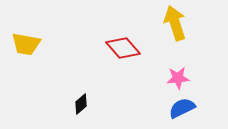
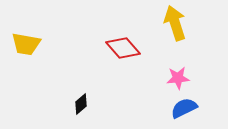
blue semicircle: moved 2 px right
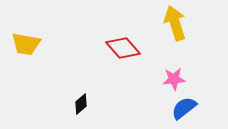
pink star: moved 4 px left, 1 px down
blue semicircle: rotated 12 degrees counterclockwise
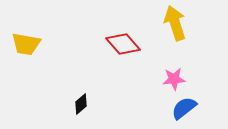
red diamond: moved 4 px up
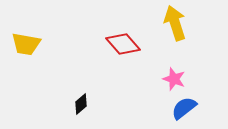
pink star: rotated 25 degrees clockwise
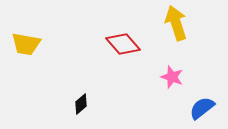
yellow arrow: moved 1 px right
pink star: moved 2 px left, 2 px up
blue semicircle: moved 18 px right
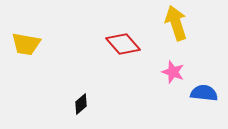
pink star: moved 1 px right, 5 px up
blue semicircle: moved 2 px right, 15 px up; rotated 44 degrees clockwise
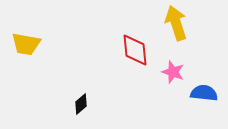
red diamond: moved 12 px right, 6 px down; rotated 36 degrees clockwise
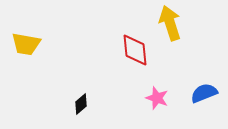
yellow arrow: moved 6 px left
pink star: moved 16 px left, 26 px down
blue semicircle: rotated 28 degrees counterclockwise
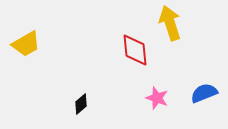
yellow trapezoid: rotated 40 degrees counterclockwise
